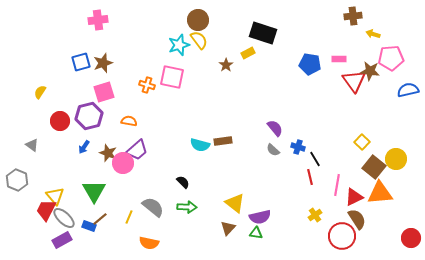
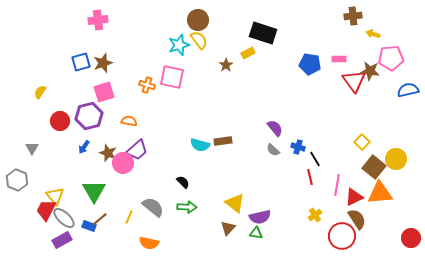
gray triangle at (32, 145): moved 3 px down; rotated 24 degrees clockwise
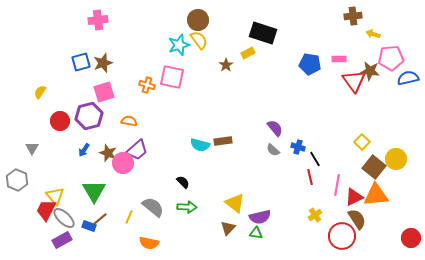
blue semicircle at (408, 90): moved 12 px up
blue arrow at (84, 147): moved 3 px down
orange triangle at (380, 193): moved 4 px left, 2 px down
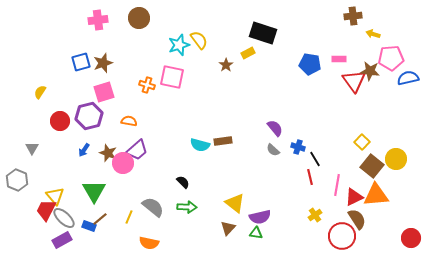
brown circle at (198, 20): moved 59 px left, 2 px up
brown square at (374, 167): moved 2 px left, 1 px up
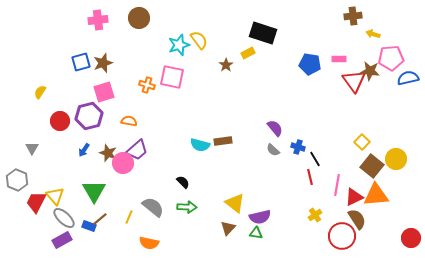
red trapezoid at (46, 210): moved 10 px left, 8 px up
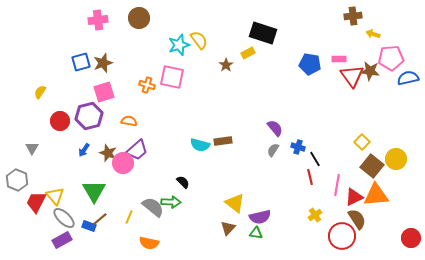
red triangle at (354, 81): moved 2 px left, 5 px up
gray semicircle at (273, 150): rotated 80 degrees clockwise
green arrow at (187, 207): moved 16 px left, 5 px up
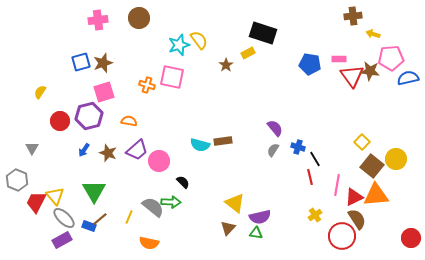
pink circle at (123, 163): moved 36 px right, 2 px up
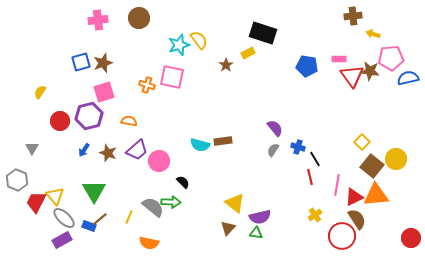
blue pentagon at (310, 64): moved 3 px left, 2 px down
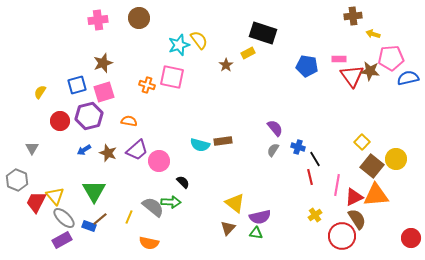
blue square at (81, 62): moved 4 px left, 23 px down
blue arrow at (84, 150): rotated 24 degrees clockwise
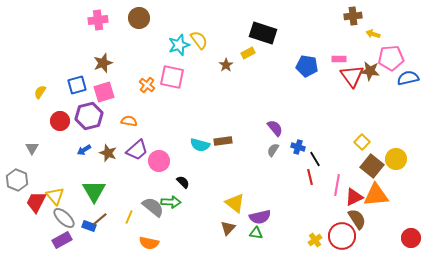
orange cross at (147, 85): rotated 21 degrees clockwise
yellow cross at (315, 215): moved 25 px down
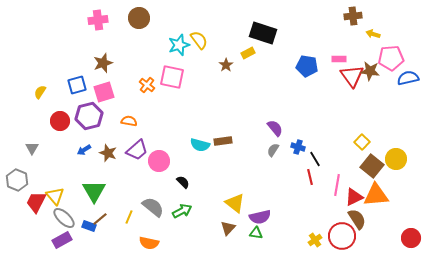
green arrow at (171, 202): moved 11 px right, 9 px down; rotated 30 degrees counterclockwise
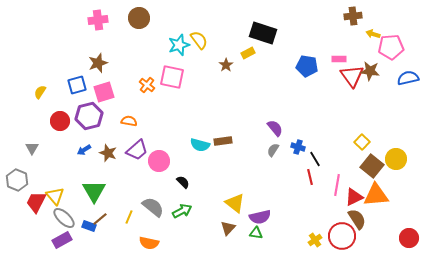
pink pentagon at (391, 58): moved 11 px up
brown star at (103, 63): moved 5 px left
red circle at (411, 238): moved 2 px left
